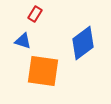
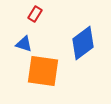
blue triangle: moved 1 px right, 3 px down
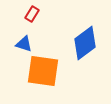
red rectangle: moved 3 px left
blue diamond: moved 2 px right
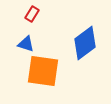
blue triangle: moved 2 px right
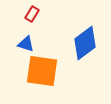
orange square: moved 1 px left
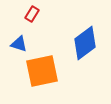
blue triangle: moved 7 px left
orange square: rotated 20 degrees counterclockwise
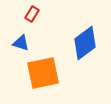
blue triangle: moved 2 px right, 1 px up
orange square: moved 1 px right, 2 px down
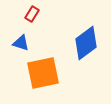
blue diamond: moved 1 px right
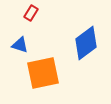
red rectangle: moved 1 px left, 1 px up
blue triangle: moved 1 px left, 2 px down
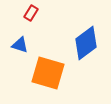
orange square: moved 5 px right; rotated 28 degrees clockwise
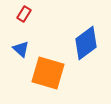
red rectangle: moved 7 px left, 1 px down
blue triangle: moved 1 px right, 4 px down; rotated 24 degrees clockwise
